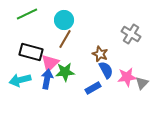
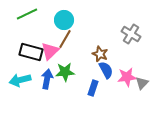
pink triangle: moved 12 px up
blue rectangle: rotated 42 degrees counterclockwise
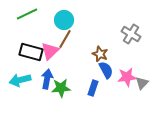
green star: moved 4 px left, 16 px down
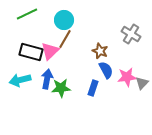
brown star: moved 3 px up
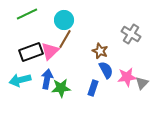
black rectangle: rotated 35 degrees counterclockwise
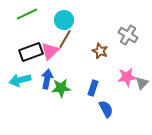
gray cross: moved 3 px left, 1 px down
blue semicircle: moved 39 px down
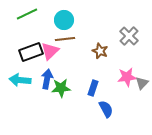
gray cross: moved 1 px right, 1 px down; rotated 12 degrees clockwise
brown line: rotated 54 degrees clockwise
cyan arrow: rotated 20 degrees clockwise
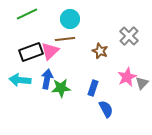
cyan circle: moved 6 px right, 1 px up
pink star: rotated 18 degrees counterclockwise
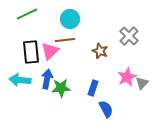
brown line: moved 1 px down
black rectangle: rotated 75 degrees counterclockwise
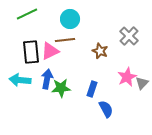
pink triangle: rotated 18 degrees clockwise
blue rectangle: moved 1 px left, 1 px down
